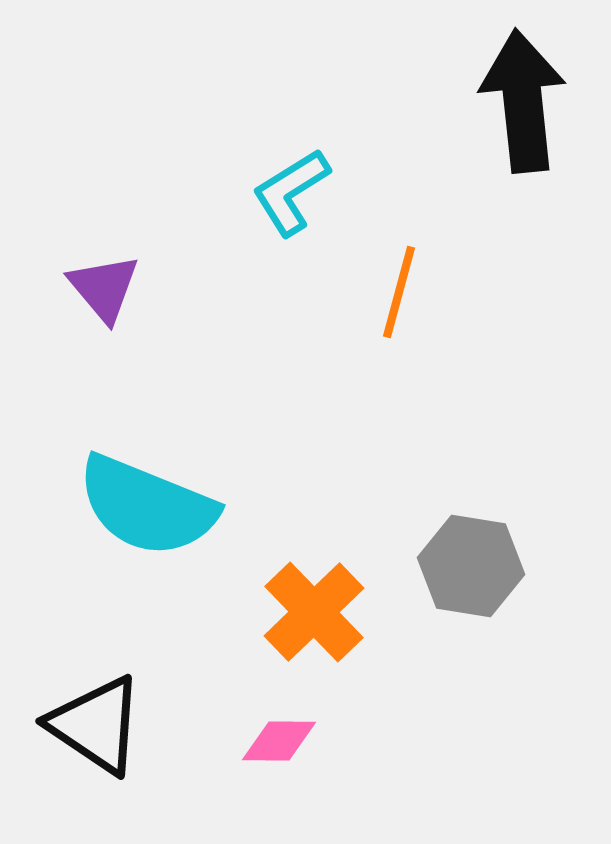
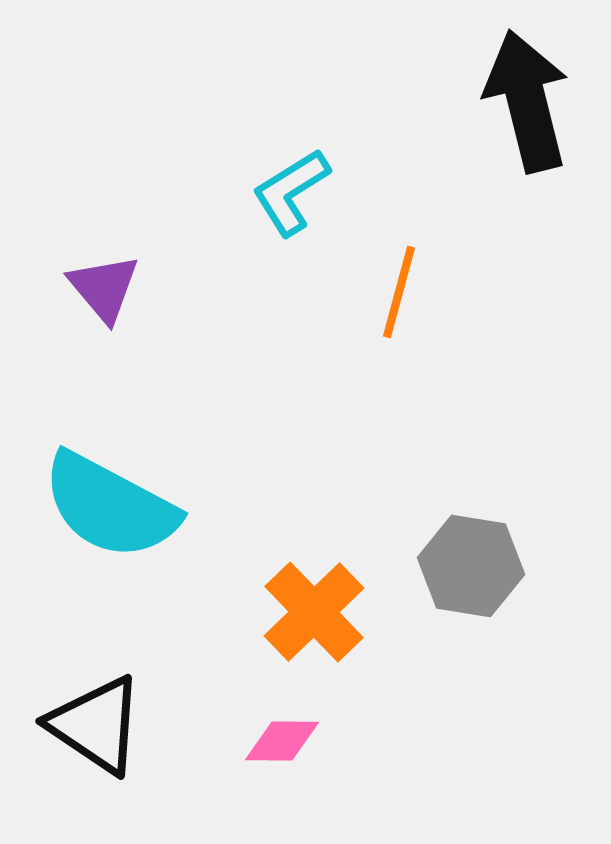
black arrow: moved 4 px right; rotated 8 degrees counterclockwise
cyan semicircle: moved 37 px left; rotated 6 degrees clockwise
pink diamond: moved 3 px right
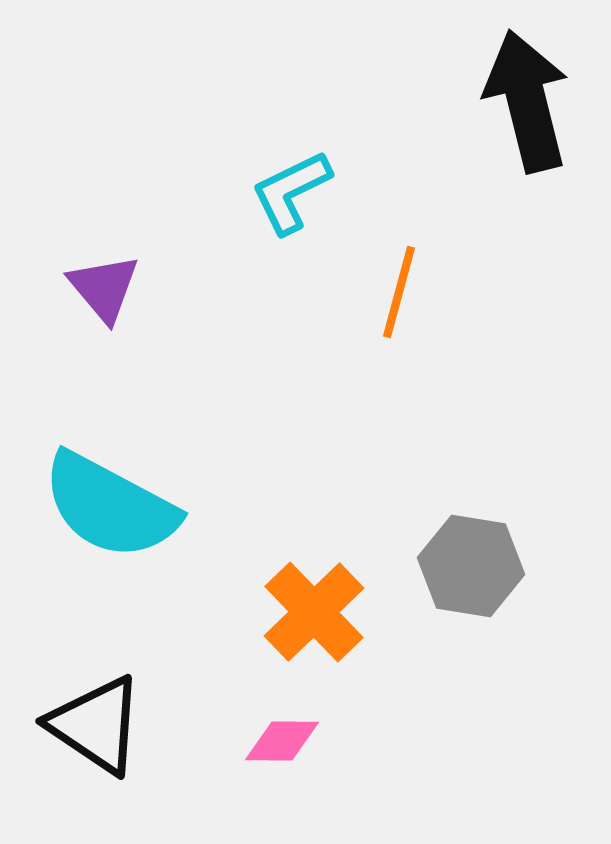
cyan L-shape: rotated 6 degrees clockwise
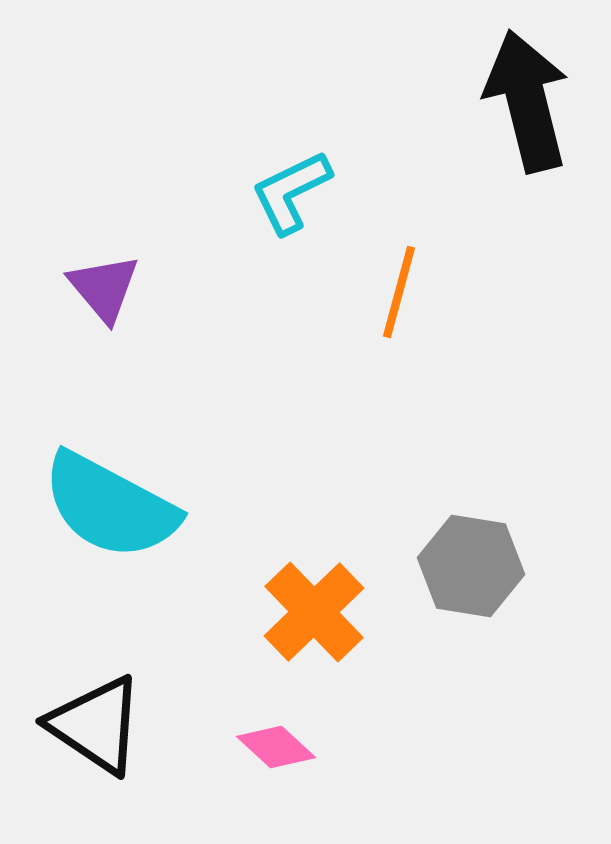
pink diamond: moved 6 px left, 6 px down; rotated 42 degrees clockwise
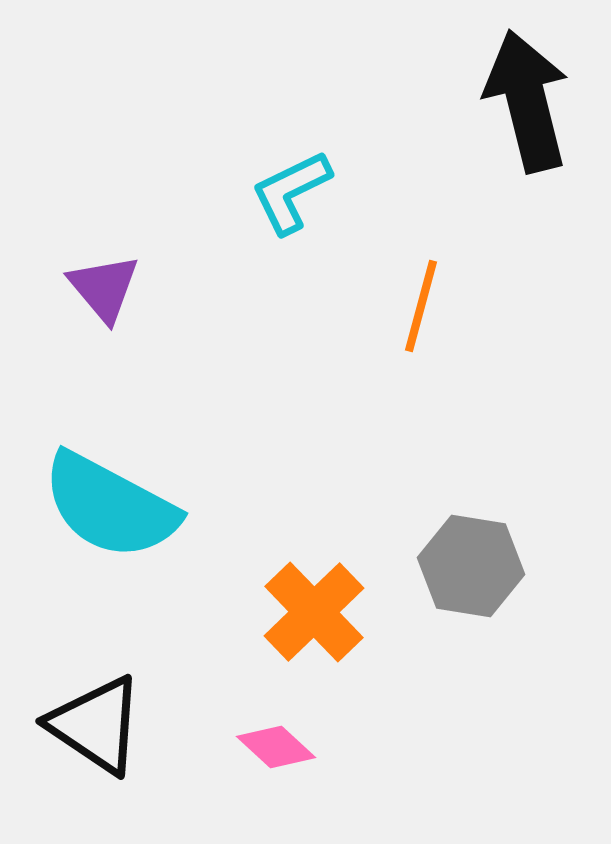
orange line: moved 22 px right, 14 px down
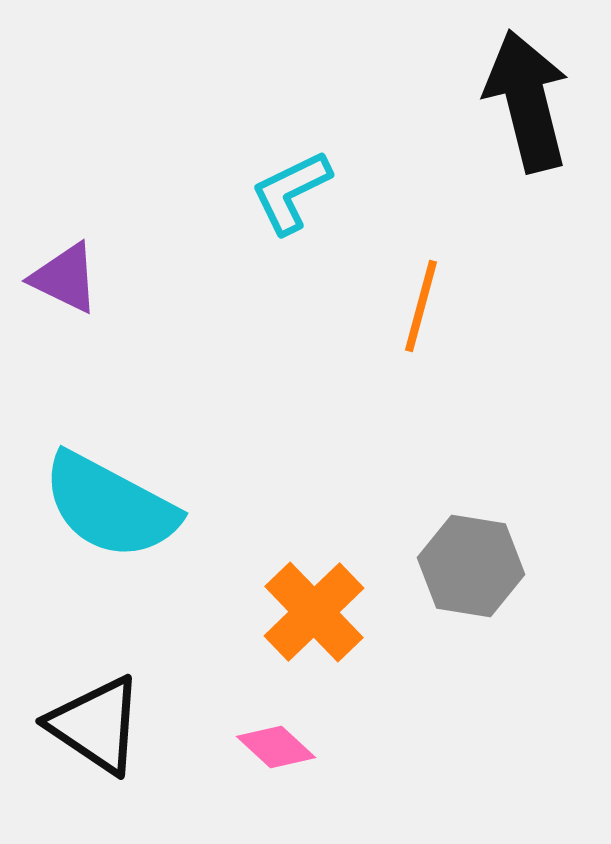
purple triangle: moved 39 px left, 10 px up; rotated 24 degrees counterclockwise
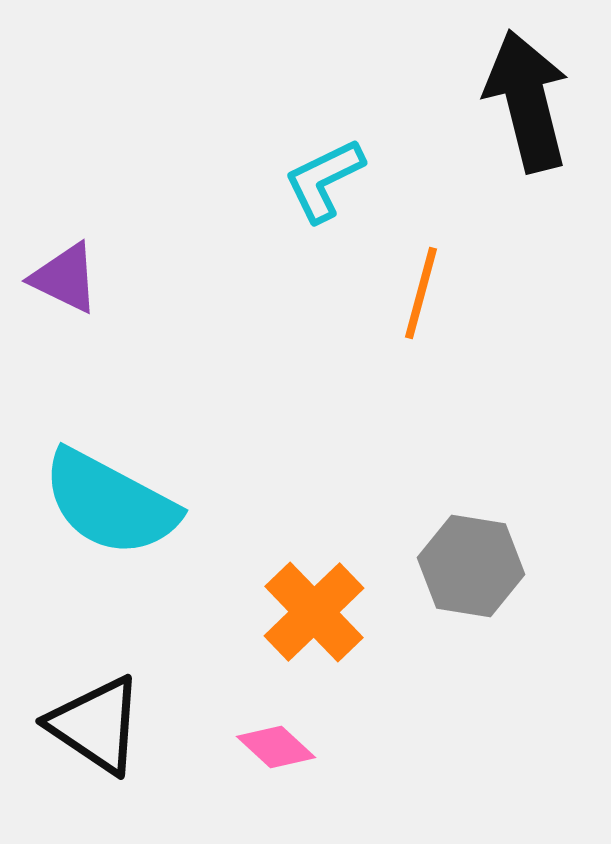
cyan L-shape: moved 33 px right, 12 px up
orange line: moved 13 px up
cyan semicircle: moved 3 px up
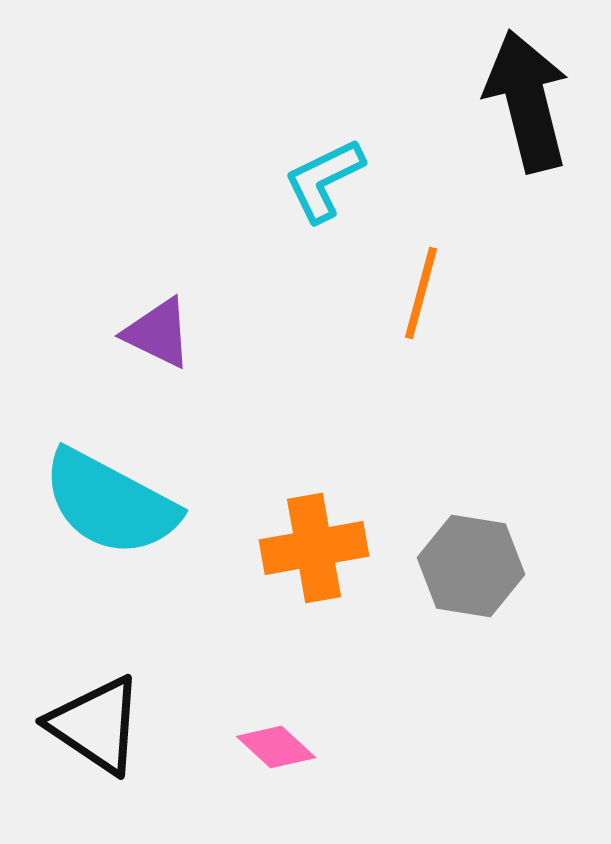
purple triangle: moved 93 px right, 55 px down
orange cross: moved 64 px up; rotated 34 degrees clockwise
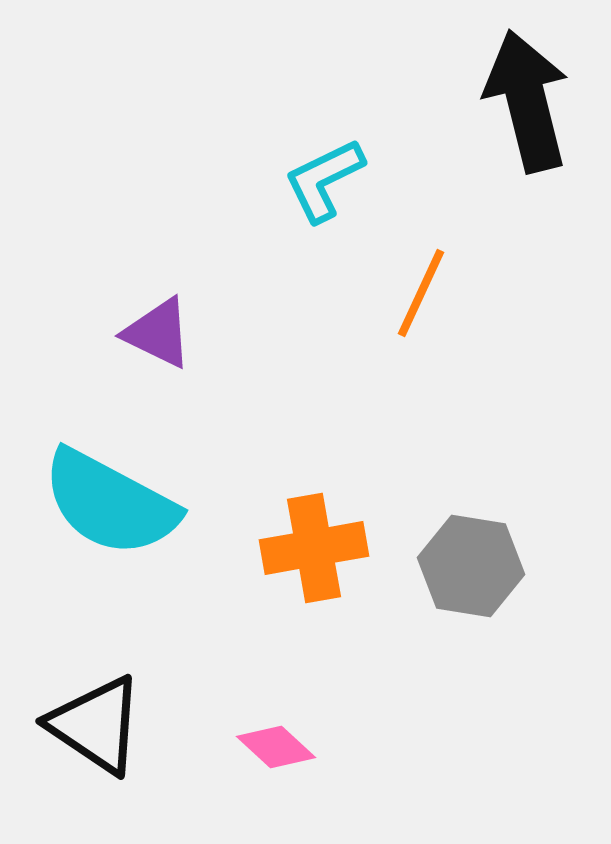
orange line: rotated 10 degrees clockwise
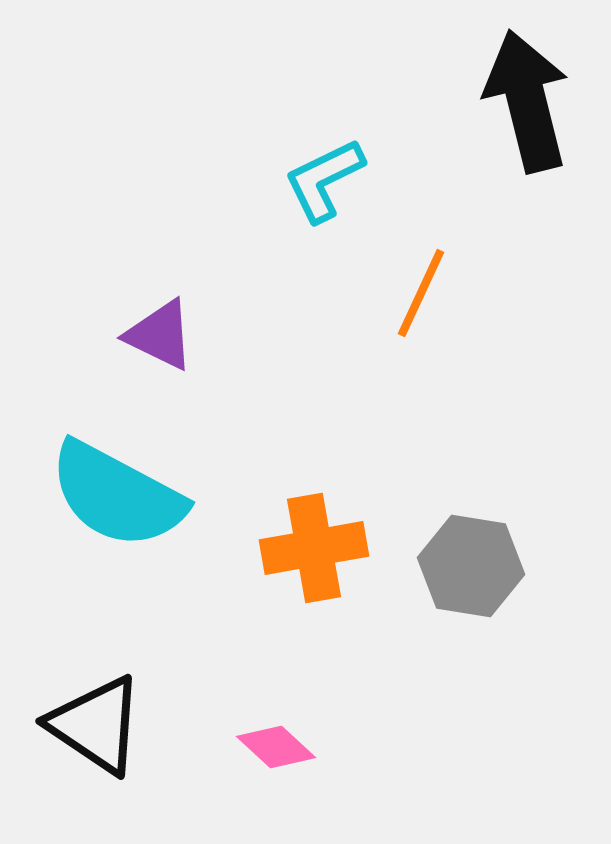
purple triangle: moved 2 px right, 2 px down
cyan semicircle: moved 7 px right, 8 px up
